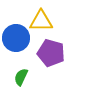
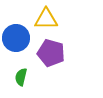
yellow triangle: moved 5 px right, 2 px up
green semicircle: rotated 12 degrees counterclockwise
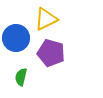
yellow triangle: rotated 25 degrees counterclockwise
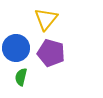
yellow triangle: rotated 25 degrees counterclockwise
blue circle: moved 10 px down
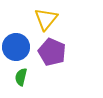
blue circle: moved 1 px up
purple pentagon: moved 1 px right, 1 px up; rotated 8 degrees clockwise
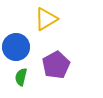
yellow triangle: rotated 20 degrees clockwise
purple pentagon: moved 4 px right, 13 px down; rotated 20 degrees clockwise
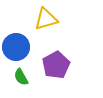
yellow triangle: rotated 15 degrees clockwise
green semicircle: rotated 42 degrees counterclockwise
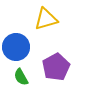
purple pentagon: moved 2 px down
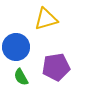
purple pentagon: rotated 20 degrees clockwise
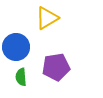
yellow triangle: moved 1 px right, 1 px up; rotated 15 degrees counterclockwise
green semicircle: rotated 24 degrees clockwise
